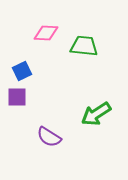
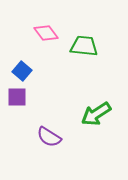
pink diamond: rotated 50 degrees clockwise
blue square: rotated 24 degrees counterclockwise
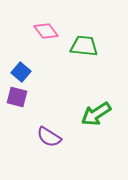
pink diamond: moved 2 px up
blue square: moved 1 px left, 1 px down
purple square: rotated 15 degrees clockwise
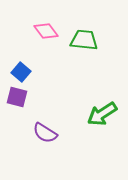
green trapezoid: moved 6 px up
green arrow: moved 6 px right
purple semicircle: moved 4 px left, 4 px up
